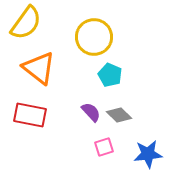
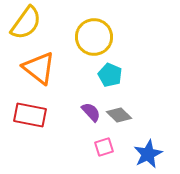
blue star: rotated 20 degrees counterclockwise
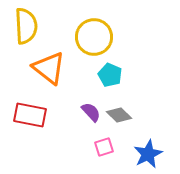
yellow semicircle: moved 3 px down; rotated 39 degrees counterclockwise
orange triangle: moved 10 px right
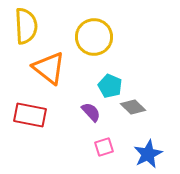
cyan pentagon: moved 11 px down
gray diamond: moved 14 px right, 8 px up
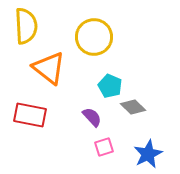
purple semicircle: moved 1 px right, 5 px down
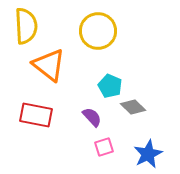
yellow circle: moved 4 px right, 6 px up
orange triangle: moved 3 px up
red rectangle: moved 6 px right
